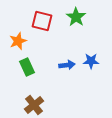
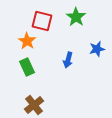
orange star: moved 9 px right; rotated 18 degrees counterclockwise
blue star: moved 6 px right, 12 px up; rotated 14 degrees counterclockwise
blue arrow: moved 1 px right, 5 px up; rotated 112 degrees clockwise
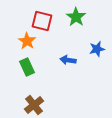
blue arrow: rotated 84 degrees clockwise
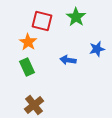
orange star: moved 1 px right, 1 px down
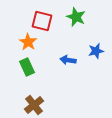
green star: rotated 12 degrees counterclockwise
blue star: moved 1 px left, 2 px down
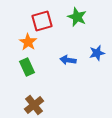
green star: moved 1 px right
red square: rotated 30 degrees counterclockwise
blue star: moved 1 px right, 2 px down
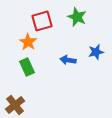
blue star: moved 1 px left, 1 px up
brown cross: moved 19 px left
